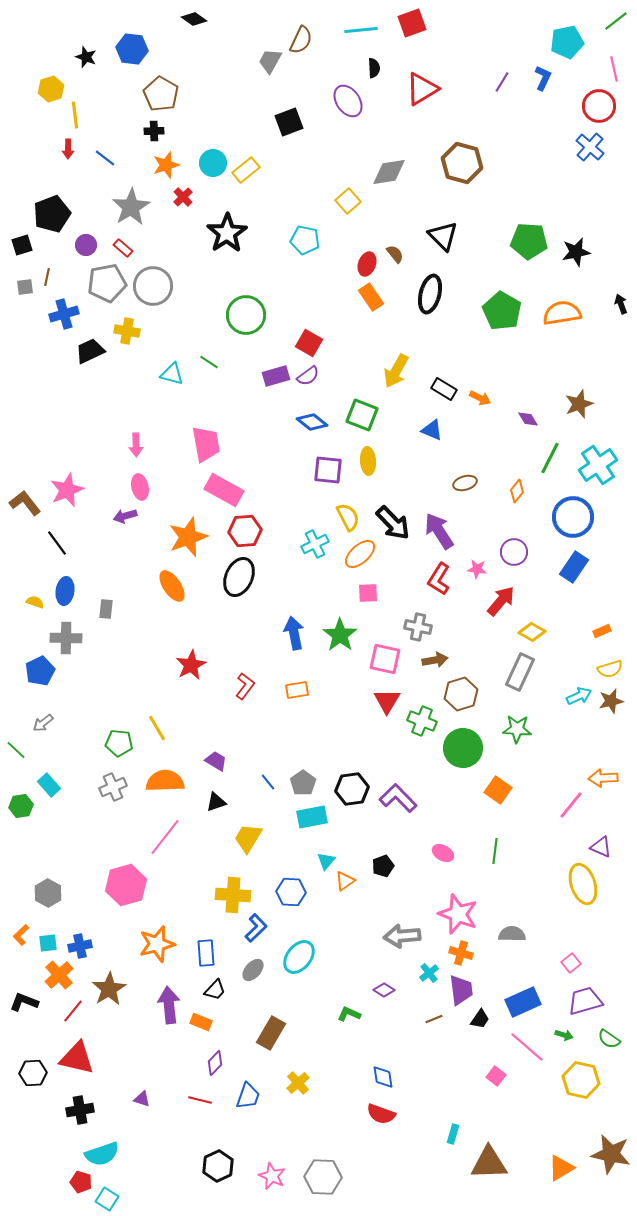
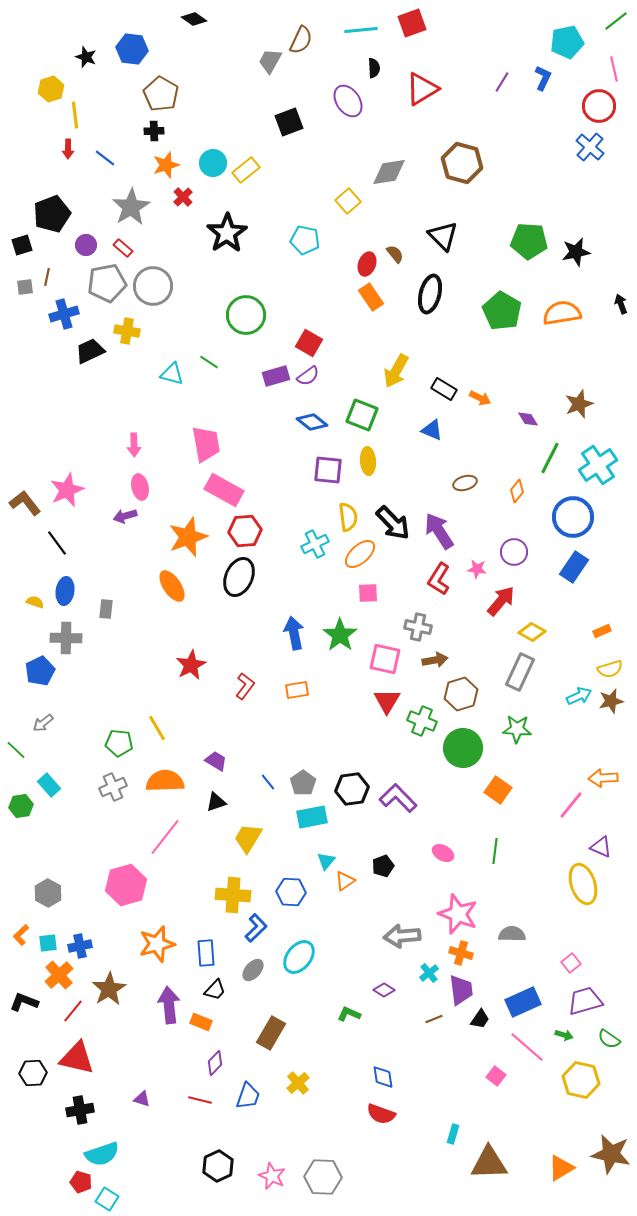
pink arrow at (136, 445): moved 2 px left
yellow semicircle at (348, 517): rotated 20 degrees clockwise
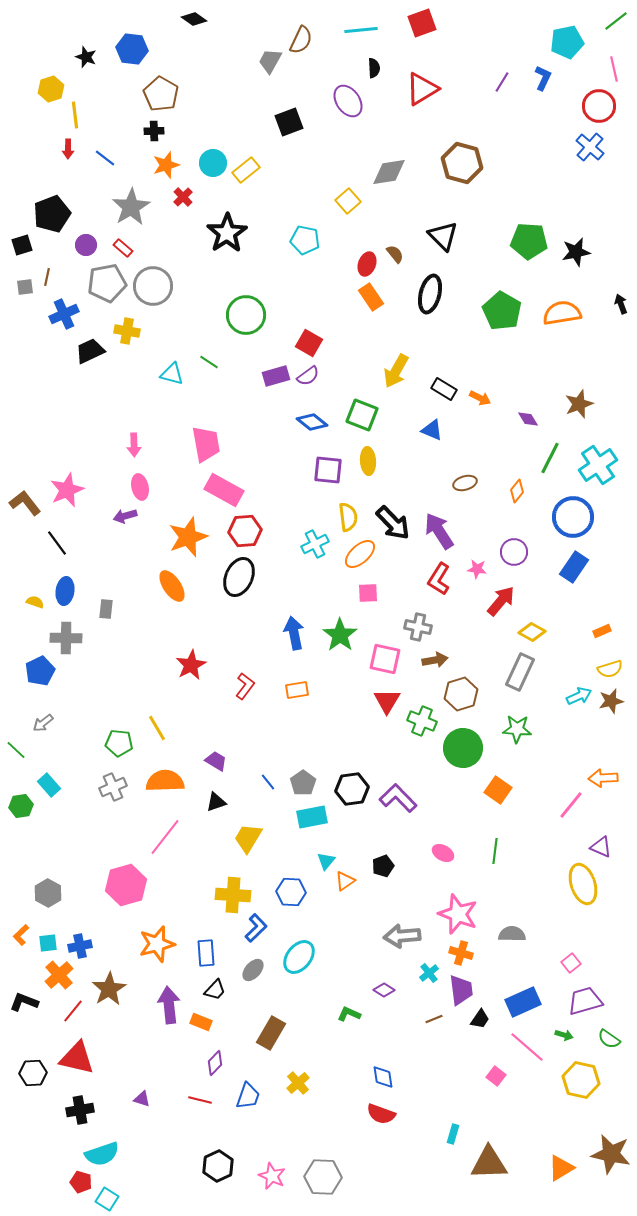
red square at (412, 23): moved 10 px right
blue cross at (64, 314): rotated 8 degrees counterclockwise
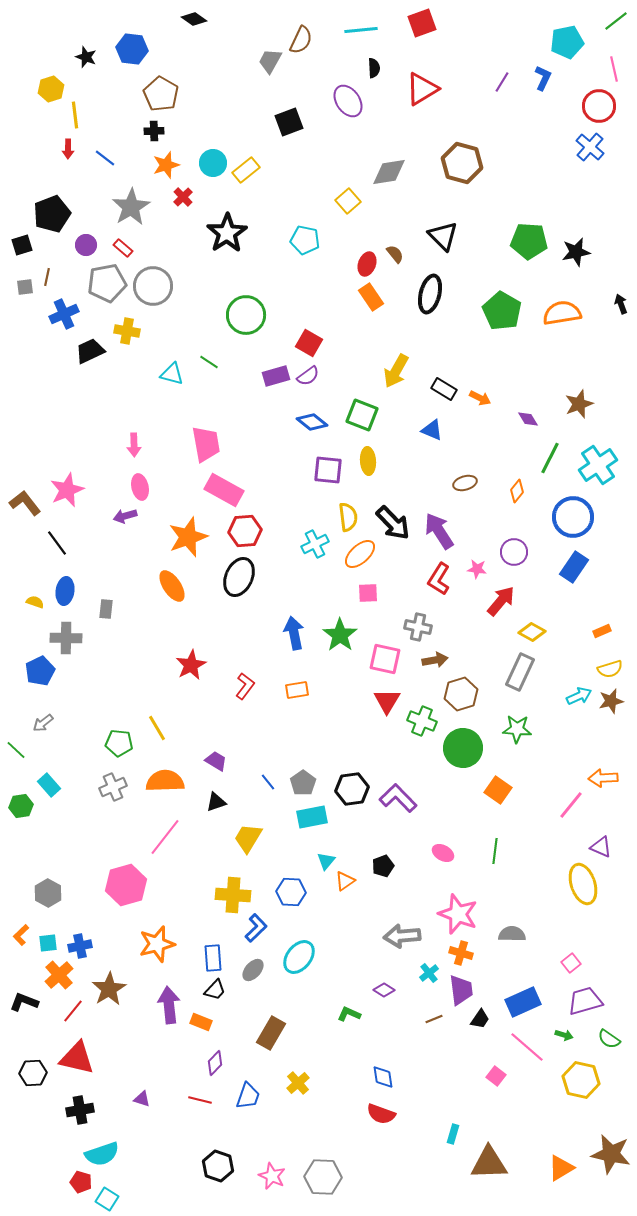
blue rectangle at (206, 953): moved 7 px right, 5 px down
black hexagon at (218, 1166): rotated 16 degrees counterclockwise
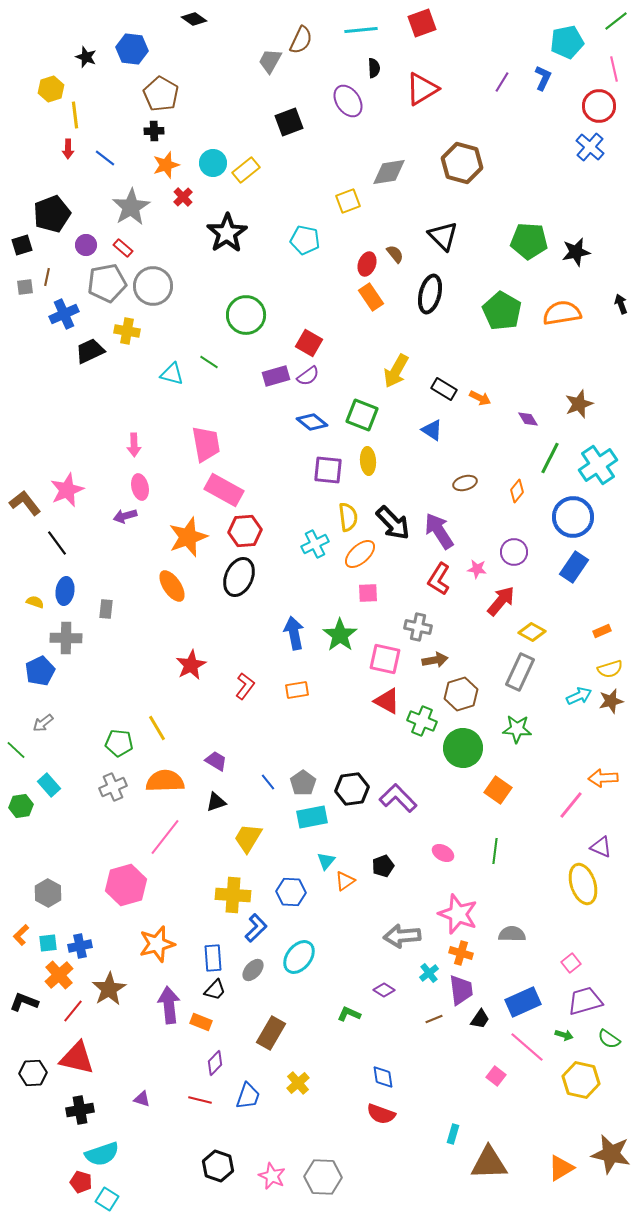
yellow square at (348, 201): rotated 20 degrees clockwise
blue triangle at (432, 430): rotated 10 degrees clockwise
red triangle at (387, 701): rotated 32 degrees counterclockwise
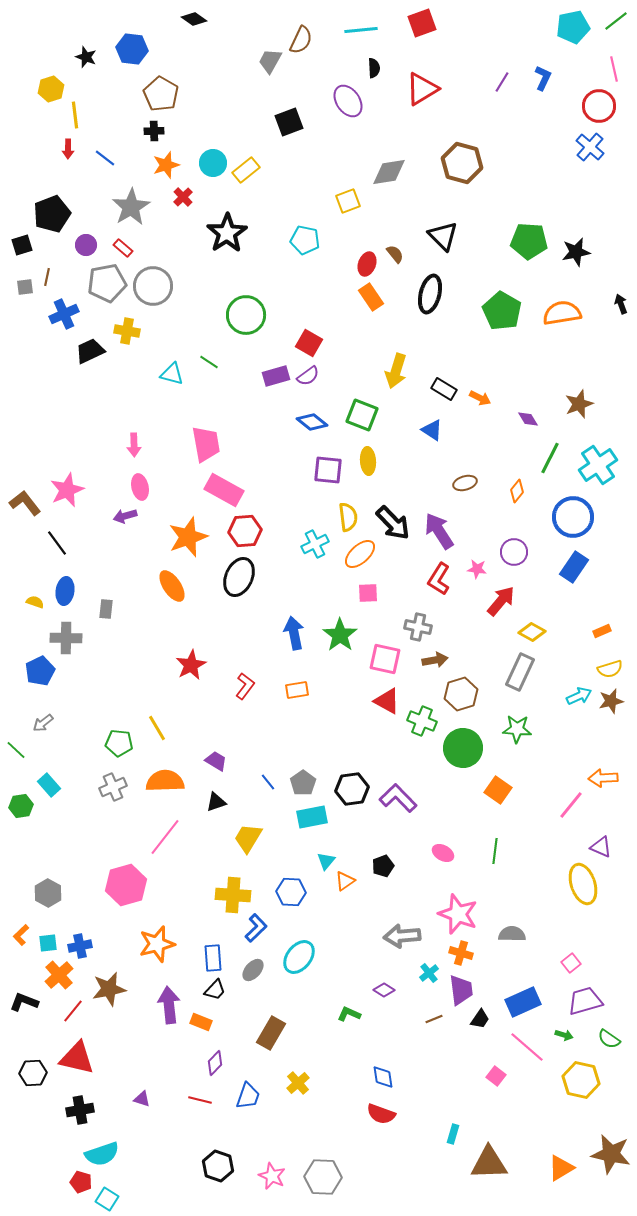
cyan pentagon at (567, 42): moved 6 px right, 15 px up
yellow arrow at (396, 371): rotated 12 degrees counterclockwise
brown star at (109, 989): rotated 20 degrees clockwise
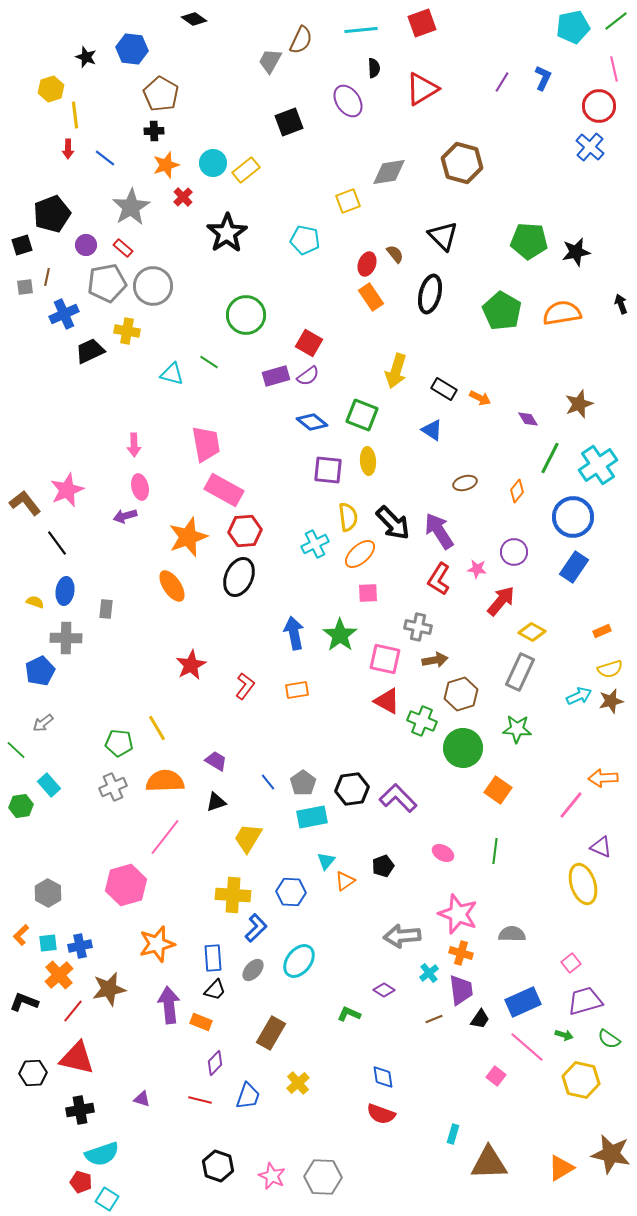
cyan ellipse at (299, 957): moved 4 px down
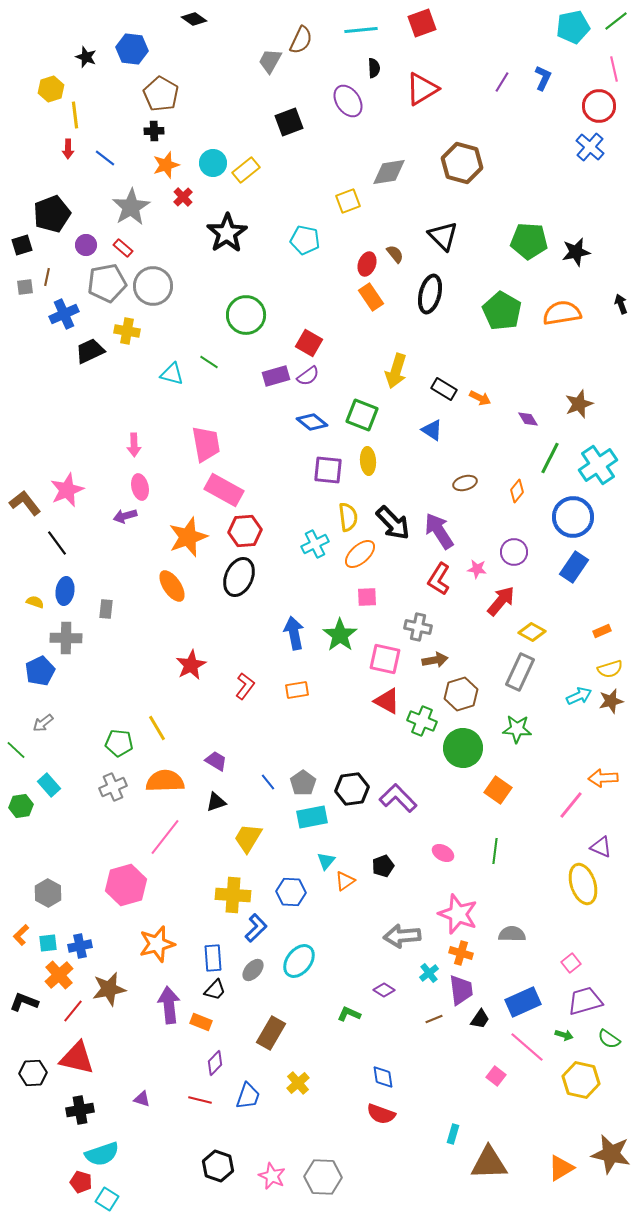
pink square at (368, 593): moved 1 px left, 4 px down
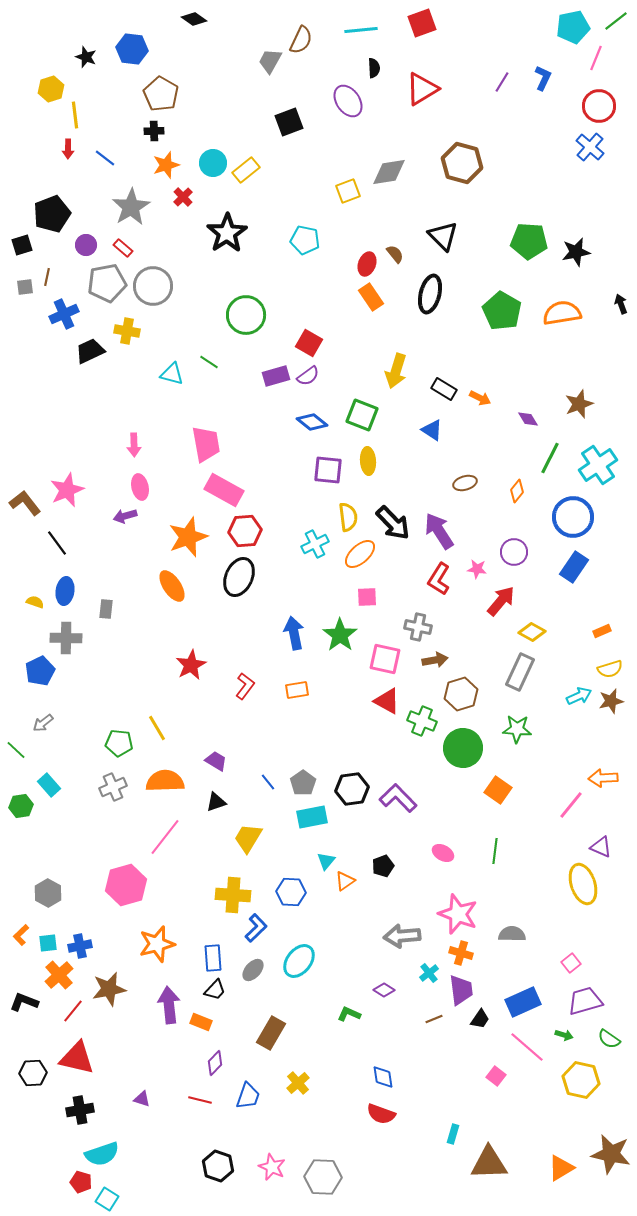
pink line at (614, 69): moved 18 px left, 11 px up; rotated 35 degrees clockwise
yellow square at (348, 201): moved 10 px up
pink star at (272, 1176): moved 9 px up
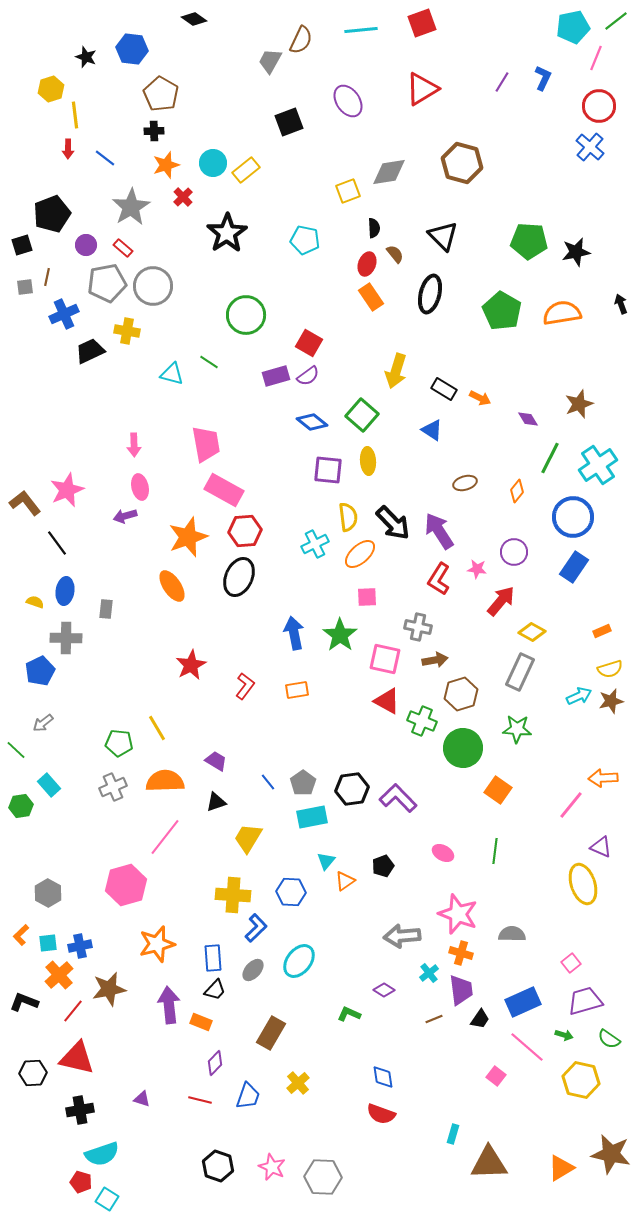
black semicircle at (374, 68): moved 160 px down
green square at (362, 415): rotated 20 degrees clockwise
